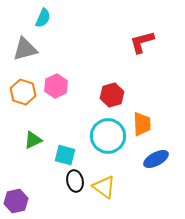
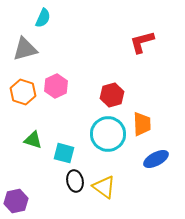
cyan circle: moved 2 px up
green triangle: rotated 42 degrees clockwise
cyan square: moved 1 px left, 2 px up
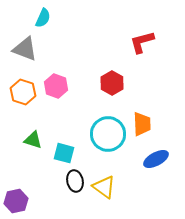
gray triangle: rotated 36 degrees clockwise
pink hexagon: rotated 15 degrees counterclockwise
red hexagon: moved 12 px up; rotated 15 degrees counterclockwise
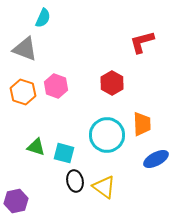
cyan circle: moved 1 px left, 1 px down
green triangle: moved 3 px right, 7 px down
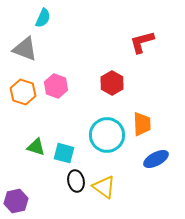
black ellipse: moved 1 px right
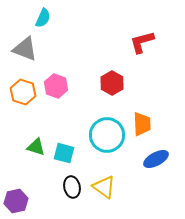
black ellipse: moved 4 px left, 6 px down
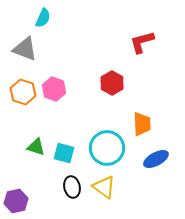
pink hexagon: moved 2 px left, 3 px down
cyan circle: moved 13 px down
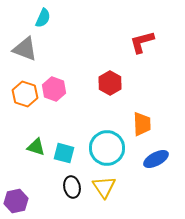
red hexagon: moved 2 px left
orange hexagon: moved 2 px right, 2 px down
yellow triangle: rotated 20 degrees clockwise
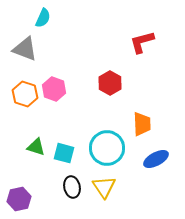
purple hexagon: moved 3 px right, 2 px up
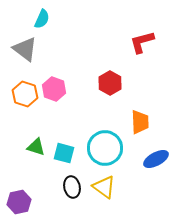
cyan semicircle: moved 1 px left, 1 px down
gray triangle: rotated 16 degrees clockwise
orange trapezoid: moved 2 px left, 2 px up
cyan circle: moved 2 px left
yellow triangle: rotated 20 degrees counterclockwise
purple hexagon: moved 3 px down
